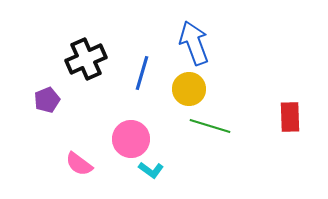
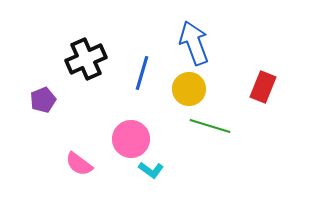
purple pentagon: moved 4 px left
red rectangle: moved 27 px left, 30 px up; rotated 24 degrees clockwise
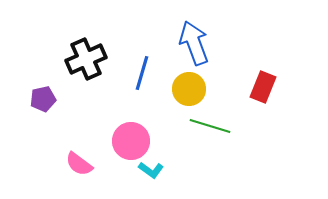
purple pentagon: moved 1 px up; rotated 10 degrees clockwise
pink circle: moved 2 px down
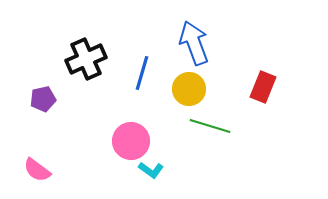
pink semicircle: moved 42 px left, 6 px down
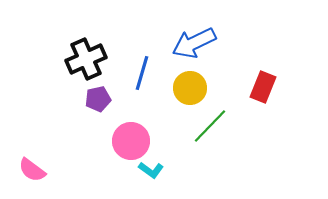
blue arrow: rotated 96 degrees counterclockwise
yellow circle: moved 1 px right, 1 px up
purple pentagon: moved 55 px right
green line: rotated 63 degrees counterclockwise
pink semicircle: moved 5 px left
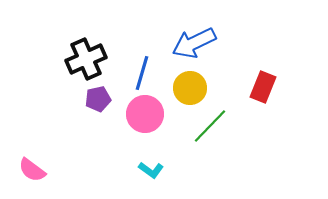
pink circle: moved 14 px right, 27 px up
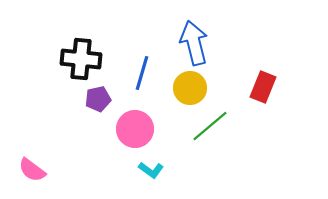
blue arrow: rotated 102 degrees clockwise
black cross: moved 5 px left; rotated 30 degrees clockwise
pink circle: moved 10 px left, 15 px down
green line: rotated 6 degrees clockwise
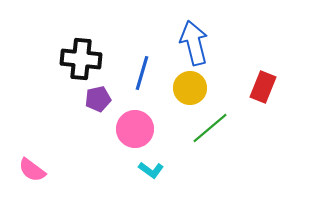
green line: moved 2 px down
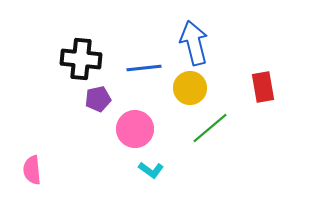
blue line: moved 2 px right, 5 px up; rotated 68 degrees clockwise
red rectangle: rotated 32 degrees counterclockwise
pink semicircle: rotated 48 degrees clockwise
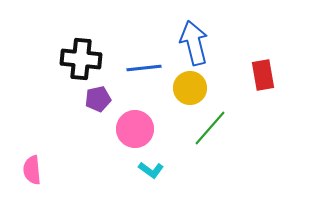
red rectangle: moved 12 px up
green line: rotated 9 degrees counterclockwise
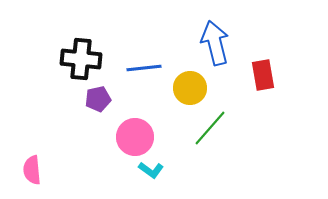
blue arrow: moved 21 px right
pink circle: moved 8 px down
